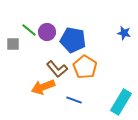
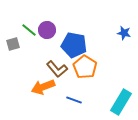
purple circle: moved 2 px up
blue pentagon: moved 1 px right, 5 px down
gray square: rotated 16 degrees counterclockwise
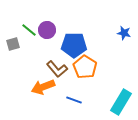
blue pentagon: rotated 10 degrees counterclockwise
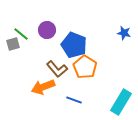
green line: moved 8 px left, 4 px down
blue pentagon: rotated 20 degrees clockwise
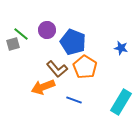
blue star: moved 3 px left, 15 px down
blue pentagon: moved 1 px left, 3 px up
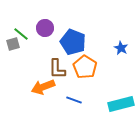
purple circle: moved 2 px left, 2 px up
blue star: rotated 16 degrees clockwise
brown L-shape: rotated 40 degrees clockwise
cyan rectangle: moved 2 px down; rotated 45 degrees clockwise
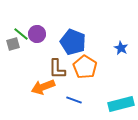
purple circle: moved 8 px left, 6 px down
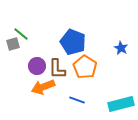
purple circle: moved 32 px down
blue line: moved 3 px right
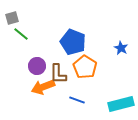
gray square: moved 1 px left, 26 px up
brown L-shape: moved 1 px right, 5 px down
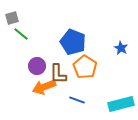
orange arrow: moved 1 px right
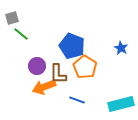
blue pentagon: moved 1 px left, 4 px down
